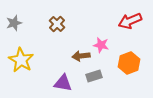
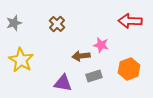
red arrow: rotated 25 degrees clockwise
orange hexagon: moved 6 px down
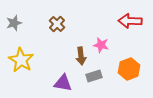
brown arrow: rotated 90 degrees counterclockwise
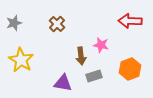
orange hexagon: moved 1 px right
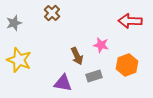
brown cross: moved 5 px left, 11 px up
brown arrow: moved 4 px left; rotated 18 degrees counterclockwise
yellow star: moved 2 px left; rotated 10 degrees counterclockwise
orange hexagon: moved 3 px left, 4 px up
